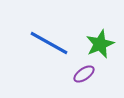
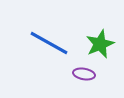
purple ellipse: rotated 45 degrees clockwise
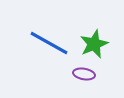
green star: moved 6 px left
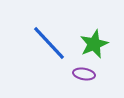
blue line: rotated 18 degrees clockwise
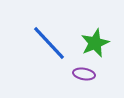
green star: moved 1 px right, 1 px up
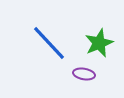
green star: moved 4 px right
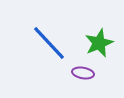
purple ellipse: moved 1 px left, 1 px up
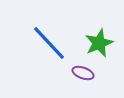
purple ellipse: rotated 10 degrees clockwise
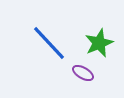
purple ellipse: rotated 10 degrees clockwise
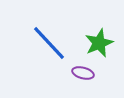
purple ellipse: rotated 15 degrees counterclockwise
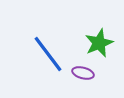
blue line: moved 1 px left, 11 px down; rotated 6 degrees clockwise
